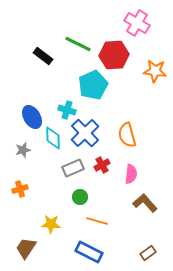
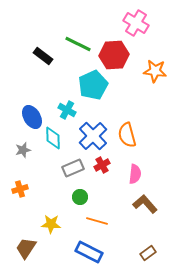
pink cross: moved 1 px left
cyan cross: rotated 12 degrees clockwise
blue cross: moved 8 px right, 3 px down
pink semicircle: moved 4 px right
brown L-shape: moved 1 px down
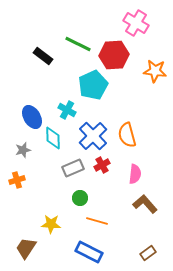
orange cross: moved 3 px left, 9 px up
green circle: moved 1 px down
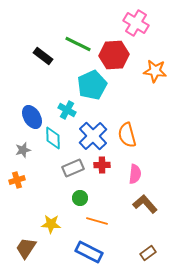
cyan pentagon: moved 1 px left
red cross: rotated 28 degrees clockwise
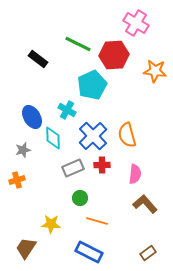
black rectangle: moved 5 px left, 3 px down
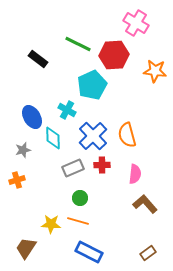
orange line: moved 19 px left
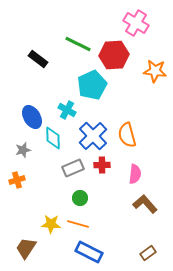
orange line: moved 3 px down
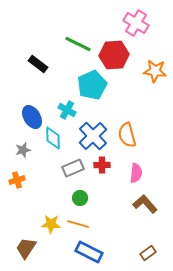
black rectangle: moved 5 px down
pink semicircle: moved 1 px right, 1 px up
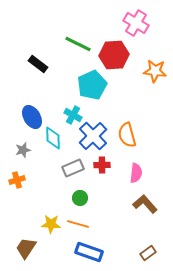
cyan cross: moved 6 px right, 5 px down
blue rectangle: rotated 8 degrees counterclockwise
